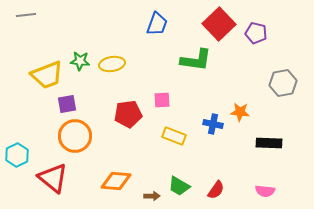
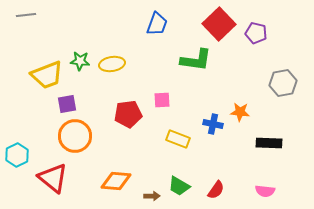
yellow rectangle: moved 4 px right, 3 px down
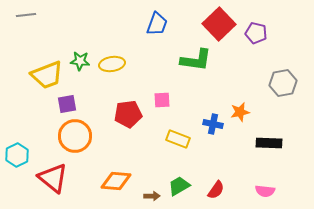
orange star: rotated 18 degrees counterclockwise
green trapezoid: rotated 120 degrees clockwise
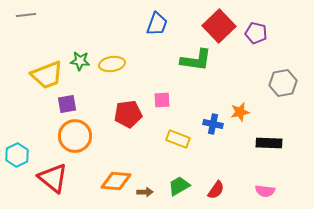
red square: moved 2 px down
brown arrow: moved 7 px left, 4 px up
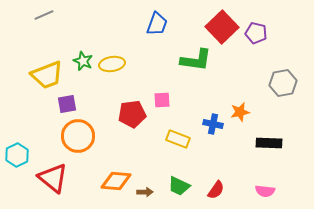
gray line: moved 18 px right; rotated 18 degrees counterclockwise
red square: moved 3 px right, 1 px down
green star: moved 3 px right; rotated 18 degrees clockwise
red pentagon: moved 4 px right
orange circle: moved 3 px right
green trapezoid: rotated 125 degrees counterclockwise
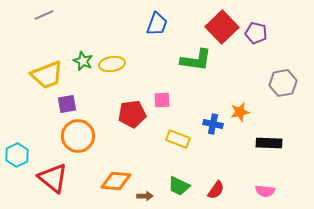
brown arrow: moved 4 px down
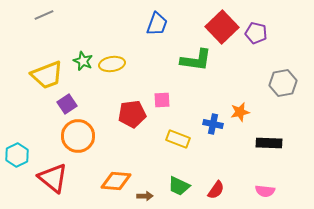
purple square: rotated 24 degrees counterclockwise
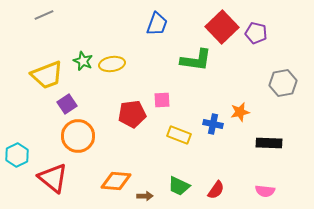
yellow rectangle: moved 1 px right, 4 px up
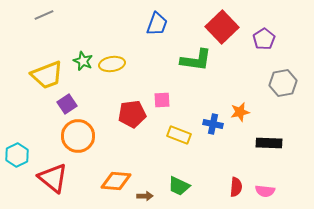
purple pentagon: moved 8 px right, 6 px down; rotated 25 degrees clockwise
red semicircle: moved 20 px right, 3 px up; rotated 30 degrees counterclockwise
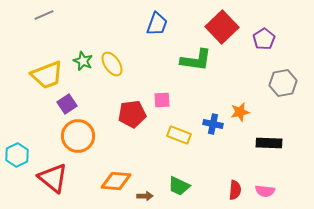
yellow ellipse: rotated 65 degrees clockwise
red semicircle: moved 1 px left, 3 px down
